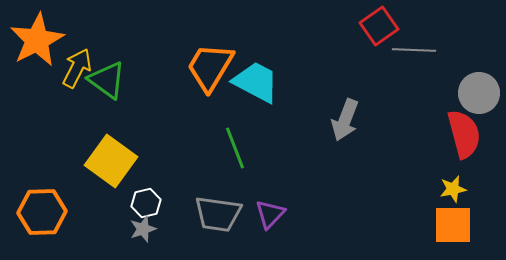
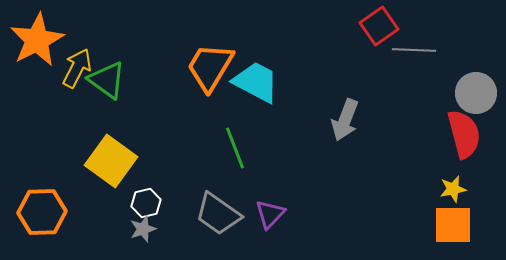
gray circle: moved 3 px left
gray trapezoid: rotated 27 degrees clockwise
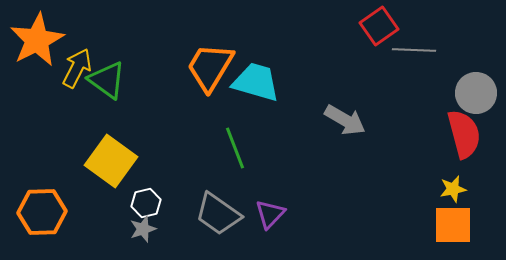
cyan trapezoid: rotated 12 degrees counterclockwise
gray arrow: rotated 81 degrees counterclockwise
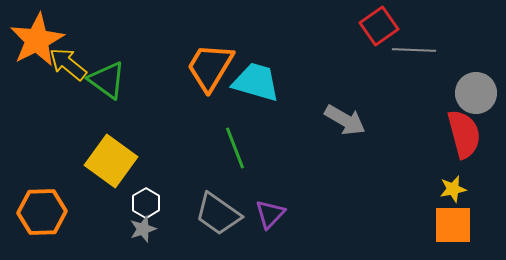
yellow arrow: moved 9 px left, 4 px up; rotated 78 degrees counterclockwise
white hexagon: rotated 16 degrees counterclockwise
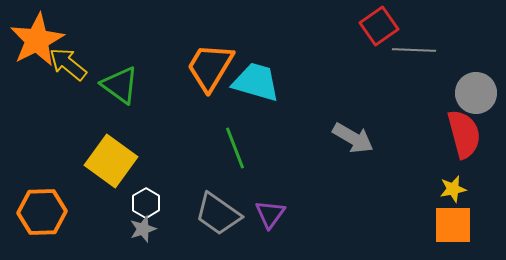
green triangle: moved 13 px right, 5 px down
gray arrow: moved 8 px right, 18 px down
purple triangle: rotated 8 degrees counterclockwise
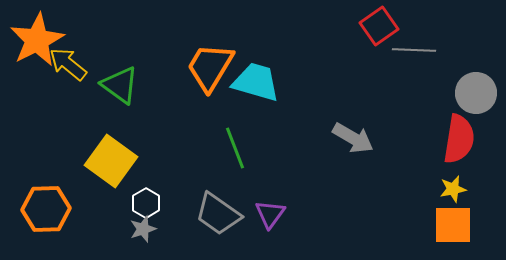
red semicircle: moved 5 px left, 5 px down; rotated 24 degrees clockwise
orange hexagon: moved 4 px right, 3 px up
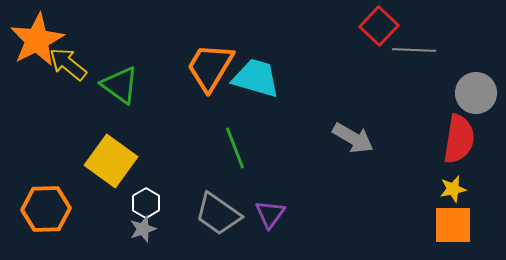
red square: rotated 12 degrees counterclockwise
cyan trapezoid: moved 4 px up
